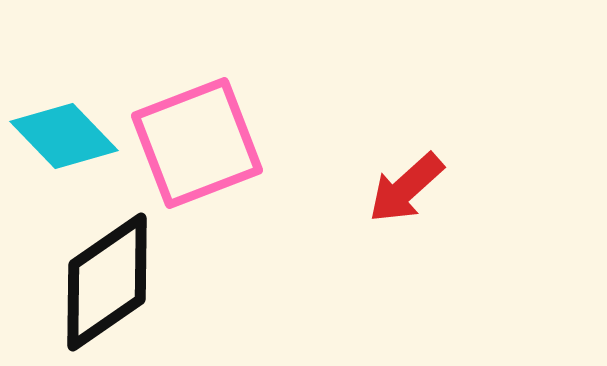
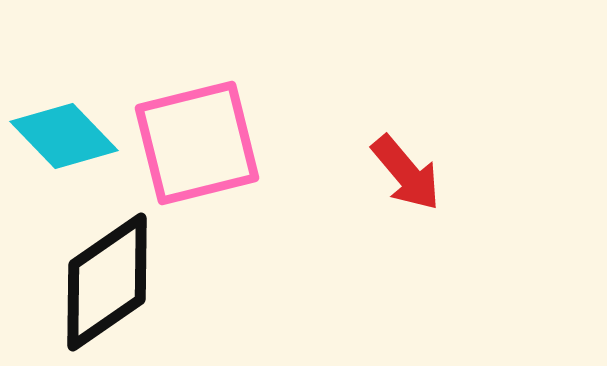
pink square: rotated 7 degrees clockwise
red arrow: moved 15 px up; rotated 88 degrees counterclockwise
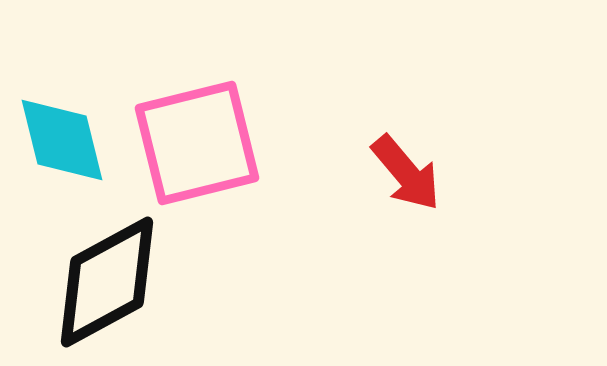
cyan diamond: moved 2 px left, 4 px down; rotated 30 degrees clockwise
black diamond: rotated 6 degrees clockwise
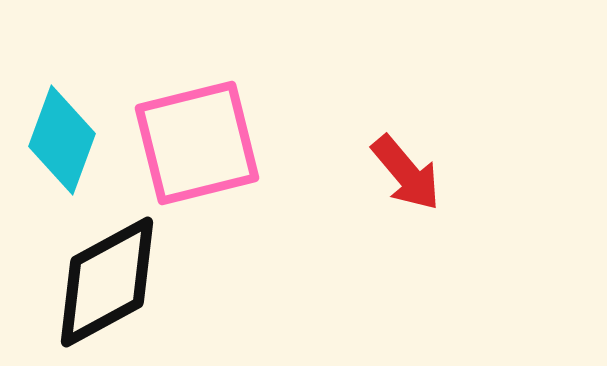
cyan diamond: rotated 34 degrees clockwise
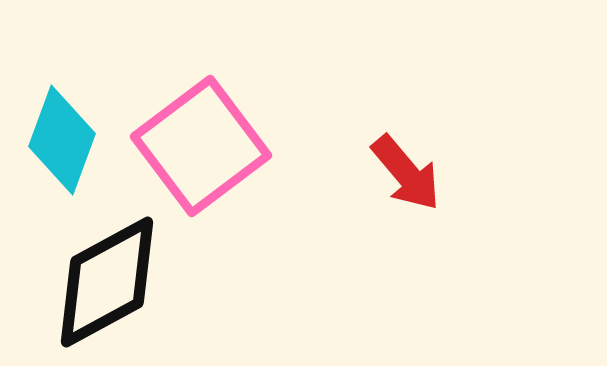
pink square: moved 4 px right, 3 px down; rotated 23 degrees counterclockwise
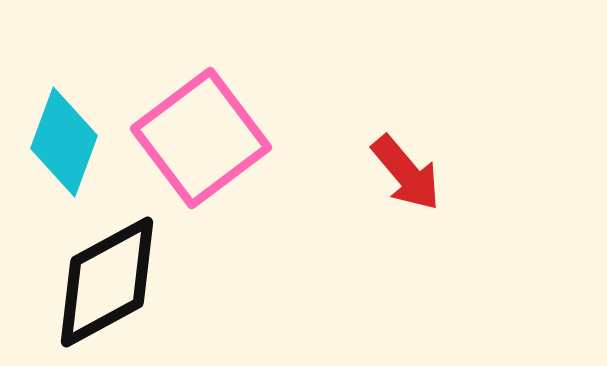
cyan diamond: moved 2 px right, 2 px down
pink square: moved 8 px up
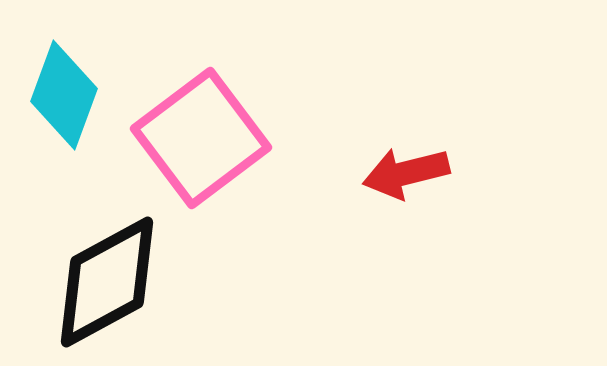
cyan diamond: moved 47 px up
red arrow: rotated 116 degrees clockwise
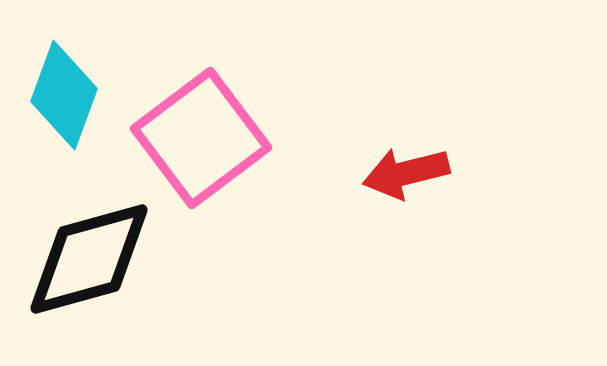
black diamond: moved 18 px left, 23 px up; rotated 13 degrees clockwise
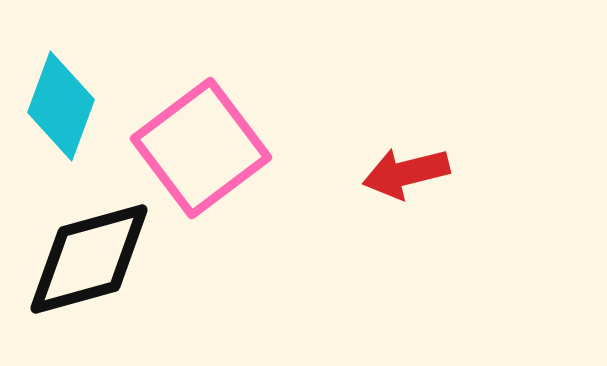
cyan diamond: moved 3 px left, 11 px down
pink square: moved 10 px down
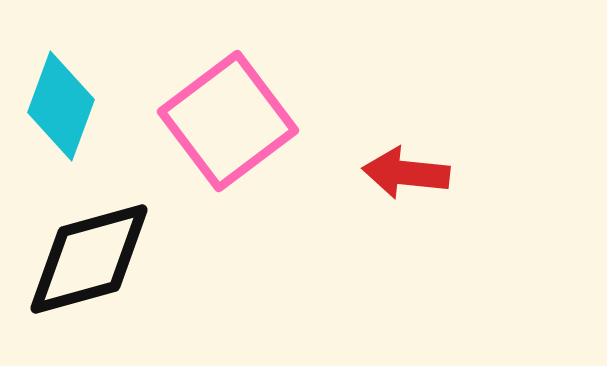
pink square: moved 27 px right, 27 px up
red arrow: rotated 20 degrees clockwise
